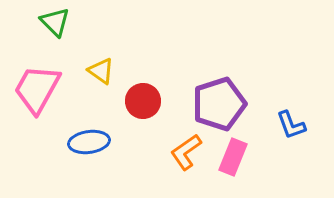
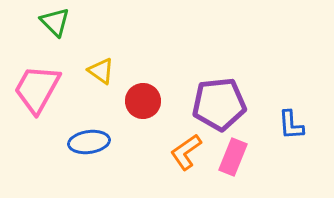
purple pentagon: rotated 12 degrees clockwise
blue L-shape: rotated 16 degrees clockwise
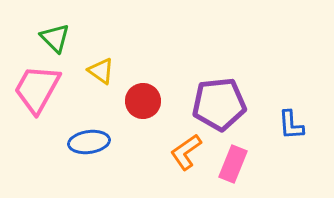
green triangle: moved 16 px down
pink rectangle: moved 7 px down
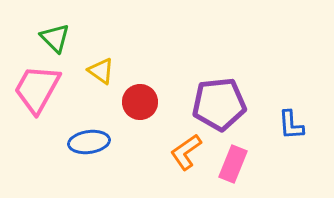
red circle: moved 3 px left, 1 px down
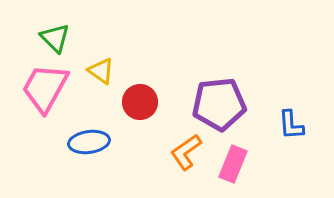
pink trapezoid: moved 8 px right, 1 px up
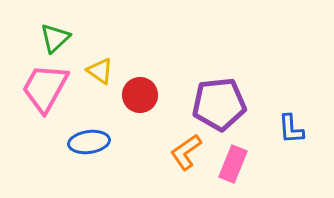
green triangle: rotated 32 degrees clockwise
yellow triangle: moved 1 px left
red circle: moved 7 px up
blue L-shape: moved 4 px down
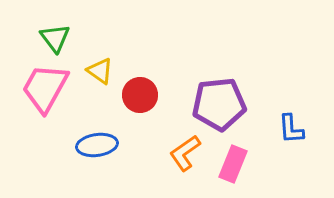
green triangle: rotated 24 degrees counterclockwise
blue ellipse: moved 8 px right, 3 px down
orange L-shape: moved 1 px left, 1 px down
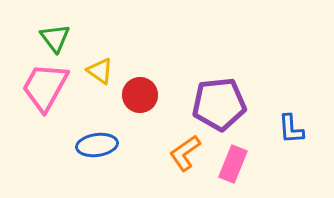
pink trapezoid: moved 1 px up
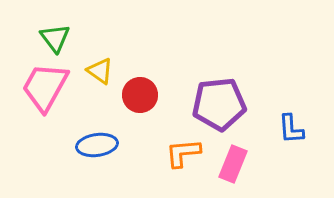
orange L-shape: moved 2 px left; rotated 30 degrees clockwise
